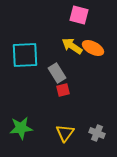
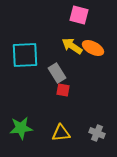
red square: rotated 24 degrees clockwise
yellow triangle: moved 4 px left; rotated 48 degrees clockwise
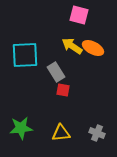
gray rectangle: moved 1 px left, 1 px up
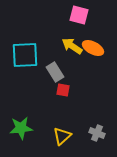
gray rectangle: moved 1 px left
yellow triangle: moved 1 px right, 3 px down; rotated 36 degrees counterclockwise
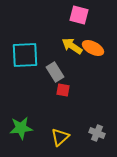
yellow triangle: moved 2 px left, 1 px down
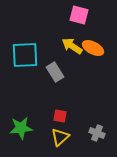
red square: moved 3 px left, 26 px down
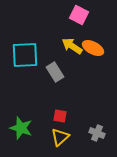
pink square: rotated 12 degrees clockwise
green star: rotated 25 degrees clockwise
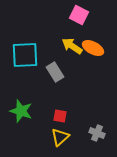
green star: moved 17 px up
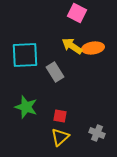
pink square: moved 2 px left, 2 px up
orange ellipse: rotated 35 degrees counterclockwise
green star: moved 5 px right, 4 px up
